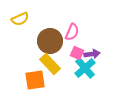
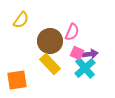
yellow semicircle: moved 1 px right, 1 px down; rotated 30 degrees counterclockwise
purple arrow: moved 2 px left
orange square: moved 18 px left
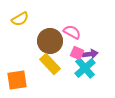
yellow semicircle: moved 1 px left, 1 px up; rotated 24 degrees clockwise
pink semicircle: rotated 84 degrees counterclockwise
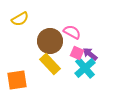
purple arrow: rotated 133 degrees counterclockwise
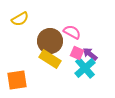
yellow rectangle: moved 5 px up; rotated 15 degrees counterclockwise
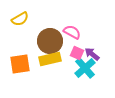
purple arrow: moved 2 px right
yellow rectangle: rotated 45 degrees counterclockwise
orange square: moved 3 px right, 16 px up
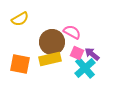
brown circle: moved 2 px right, 1 px down
orange square: rotated 20 degrees clockwise
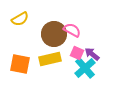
pink semicircle: moved 2 px up
brown circle: moved 2 px right, 8 px up
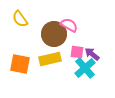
yellow semicircle: rotated 84 degrees clockwise
pink semicircle: moved 3 px left, 5 px up
pink square: moved 1 px up; rotated 16 degrees counterclockwise
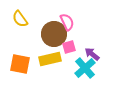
pink semicircle: moved 2 px left, 3 px up; rotated 36 degrees clockwise
pink square: moved 8 px left, 5 px up; rotated 24 degrees counterclockwise
